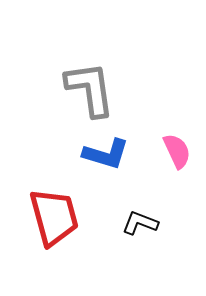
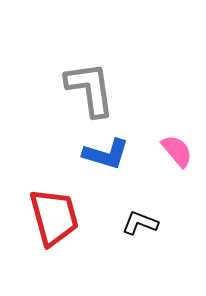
pink semicircle: rotated 15 degrees counterclockwise
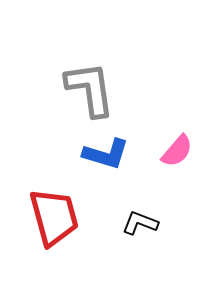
pink semicircle: rotated 81 degrees clockwise
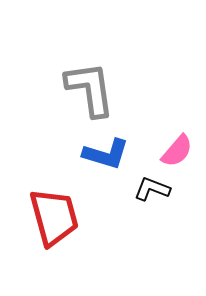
black L-shape: moved 12 px right, 34 px up
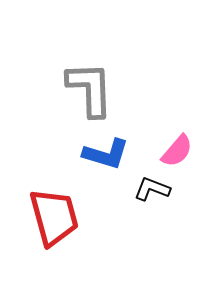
gray L-shape: rotated 6 degrees clockwise
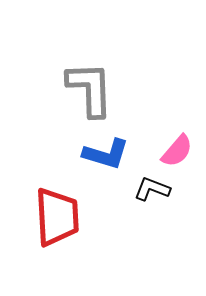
red trapezoid: moved 3 px right; rotated 12 degrees clockwise
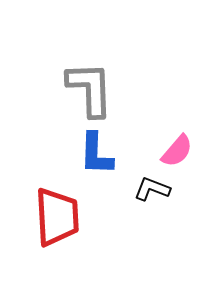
blue L-shape: moved 10 px left; rotated 75 degrees clockwise
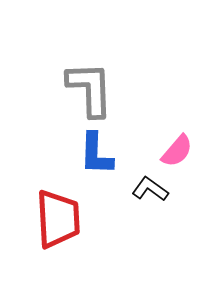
black L-shape: moved 2 px left; rotated 15 degrees clockwise
red trapezoid: moved 1 px right, 2 px down
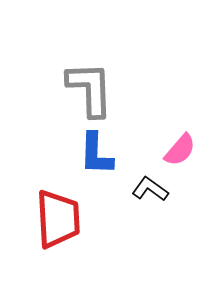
pink semicircle: moved 3 px right, 1 px up
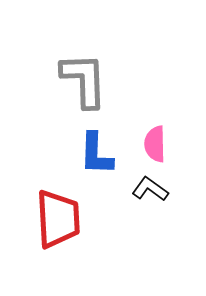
gray L-shape: moved 6 px left, 9 px up
pink semicircle: moved 25 px left, 6 px up; rotated 138 degrees clockwise
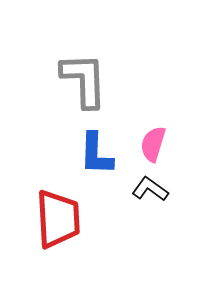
pink semicircle: moved 2 px left; rotated 18 degrees clockwise
